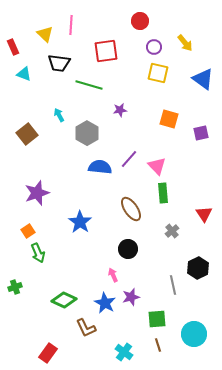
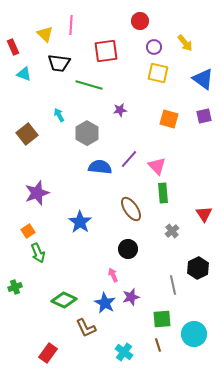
purple square at (201, 133): moved 3 px right, 17 px up
green square at (157, 319): moved 5 px right
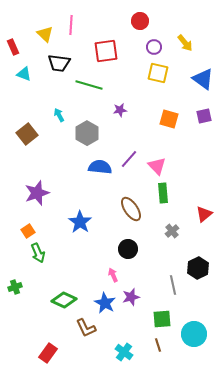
red triangle at (204, 214): rotated 24 degrees clockwise
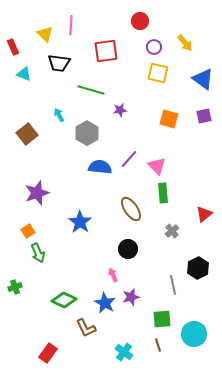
green line at (89, 85): moved 2 px right, 5 px down
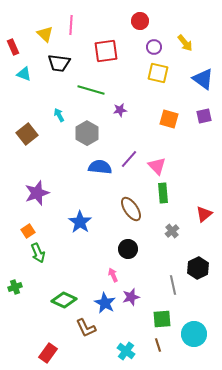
cyan cross at (124, 352): moved 2 px right, 1 px up
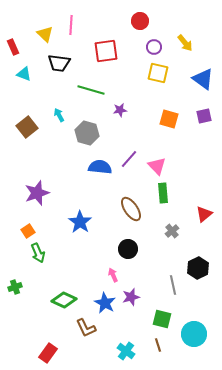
gray hexagon at (87, 133): rotated 15 degrees counterclockwise
brown square at (27, 134): moved 7 px up
green square at (162, 319): rotated 18 degrees clockwise
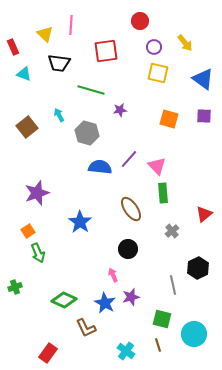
purple square at (204, 116): rotated 14 degrees clockwise
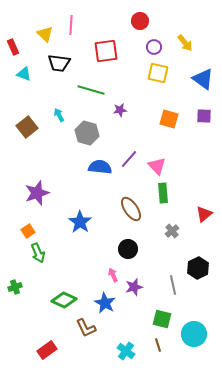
purple star at (131, 297): moved 3 px right, 10 px up
red rectangle at (48, 353): moved 1 px left, 3 px up; rotated 18 degrees clockwise
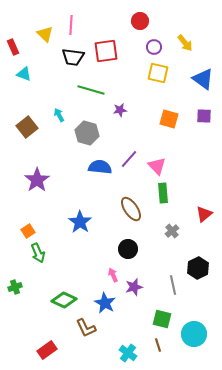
black trapezoid at (59, 63): moved 14 px right, 6 px up
purple star at (37, 193): moved 13 px up; rotated 15 degrees counterclockwise
cyan cross at (126, 351): moved 2 px right, 2 px down
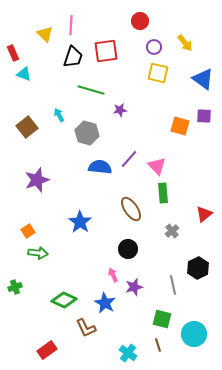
red rectangle at (13, 47): moved 6 px down
black trapezoid at (73, 57): rotated 80 degrees counterclockwise
orange square at (169, 119): moved 11 px right, 7 px down
purple star at (37, 180): rotated 15 degrees clockwise
green arrow at (38, 253): rotated 60 degrees counterclockwise
